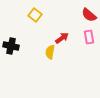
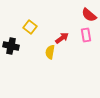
yellow square: moved 5 px left, 12 px down
pink rectangle: moved 3 px left, 2 px up
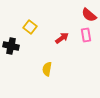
yellow semicircle: moved 3 px left, 17 px down
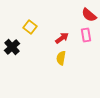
black cross: moved 1 px right, 1 px down; rotated 35 degrees clockwise
yellow semicircle: moved 14 px right, 11 px up
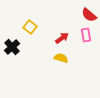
yellow semicircle: rotated 96 degrees clockwise
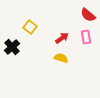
red semicircle: moved 1 px left
pink rectangle: moved 2 px down
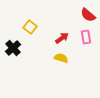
black cross: moved 1 px right, 1 px down
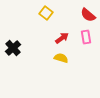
yellow square: moved 16 px right, 14 px up
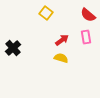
red arrow: moved 2 px down
